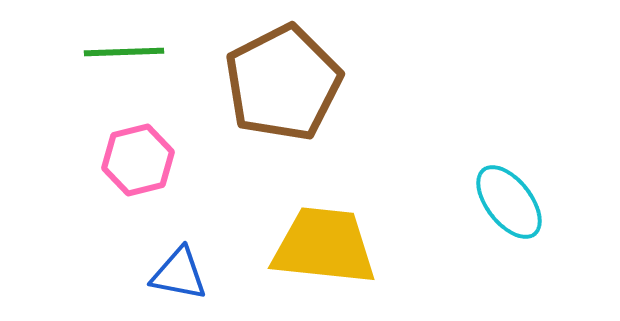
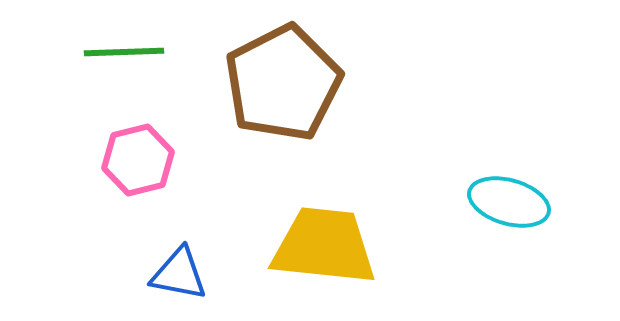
cyan ellipse: rotated 36 degrees counterclockwise
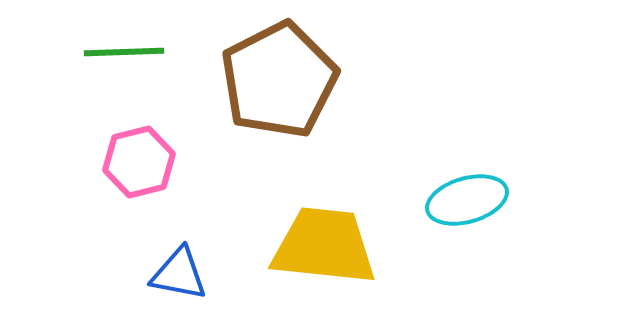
brown pentagon: moved 4 px left, 3 px up
pink hexagon: moved 1 px right, 2 px down
cyan ellipse: moved 42 px left, 2 px up; rotated 32 degrees counterclockwise
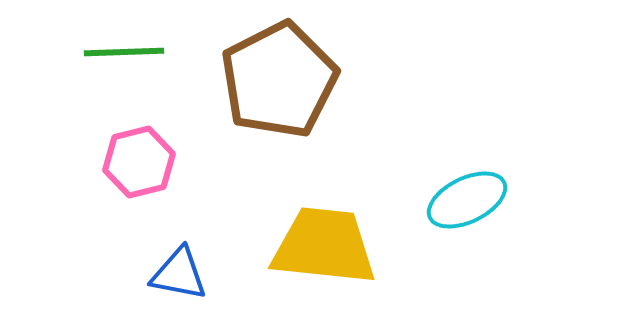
cyan ellipse: rotated 10 degrees counterclockwise
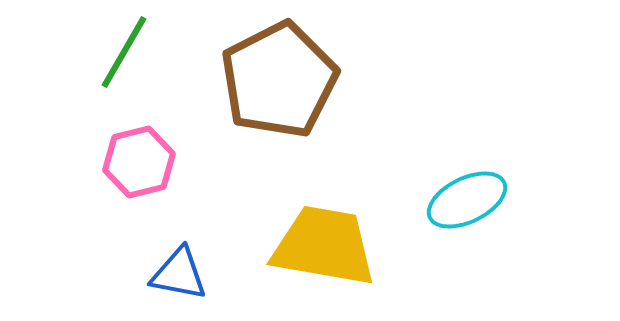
green line: rotated 58 degrees counterclockwise
yellow trapezoid: rotated 4 degrees clockwise
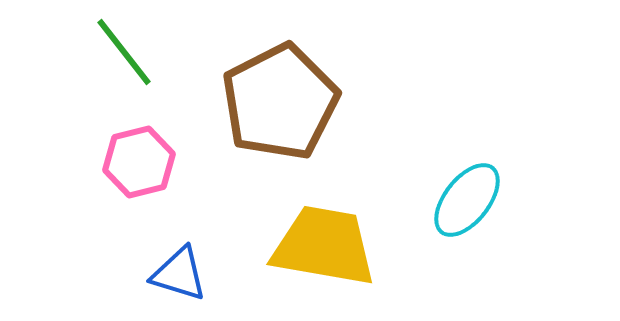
green line: rotated 68 degrees counterclockwise
brown pentagon: moved 1 px right, 22 px down
cyan ellipse: rotated 26 degrees counterclockwise
blue triangle: rotated 6 degrees clockwise
